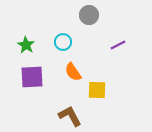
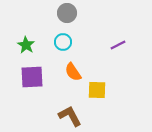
gray circle: moved 22 px left, 2 px up
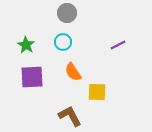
yellow square: moved 2 px down
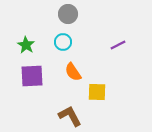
gray circle: moved 1 px right, 1 px down
purple square: moved 1 px up
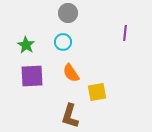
gray circle: moved 1 px up
purple line: moved 7 px right, 12 px up; rotated 56 degrees counterclockwise
orange semicircle: moved 2 px left, 1 px down
yellow square: rotated 12 degrees counterclockwise
brown L-shape: rotated 135 degrees counterclockwise
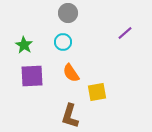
purple line: rotated 42 degrees clockwise
green star: moved 2 px left
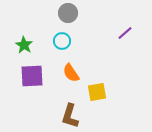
cyan circle: moved 1 px left, 1 px up
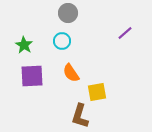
brown L-shape: moved 10 px right
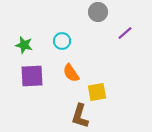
gray circle: moved 30 px right, 1 px up
green star: rotated 18 degrees counterclockwise
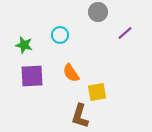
cyan circle: moved 2 px left, 6 px up
